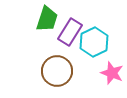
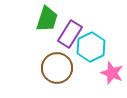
purple rectangle: moved 2 px down
cyan hexagon: moved 3 px left, 5 px down
brown circle: moved 3 px up
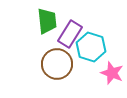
green trapezoid: moved 2 px down; rotated 24 degrees counterclockwise
cyan hexagon: rotated 16 degrees counterclockwise
brown circle: moved 4 px up
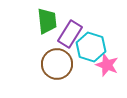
pink star: moved 5 px left, 8 px up
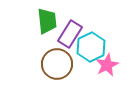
cyan hexagon: rotated 16 degrees clockwise
pink star: rotated 25 degrees clockwise
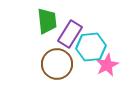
cyan hexagon: rotated 20 degrees clockwise
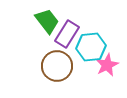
green trapezoid: rotated 32 degrees counterclockwise
purple rectangle: moved 3 px left
brown circle: moved 2 px down
